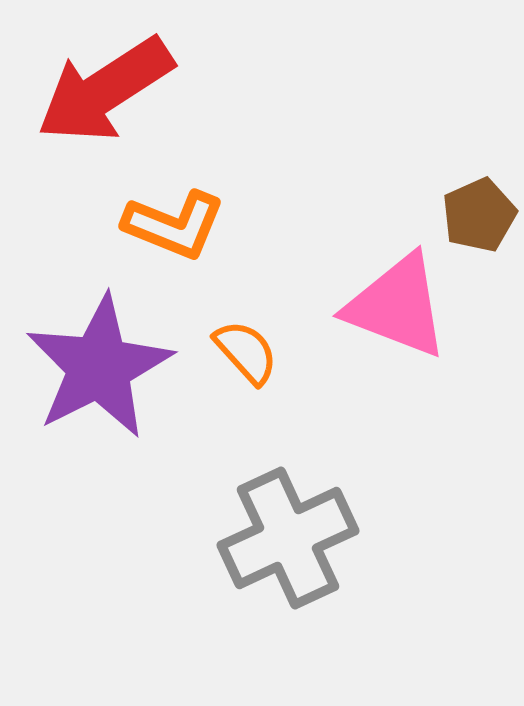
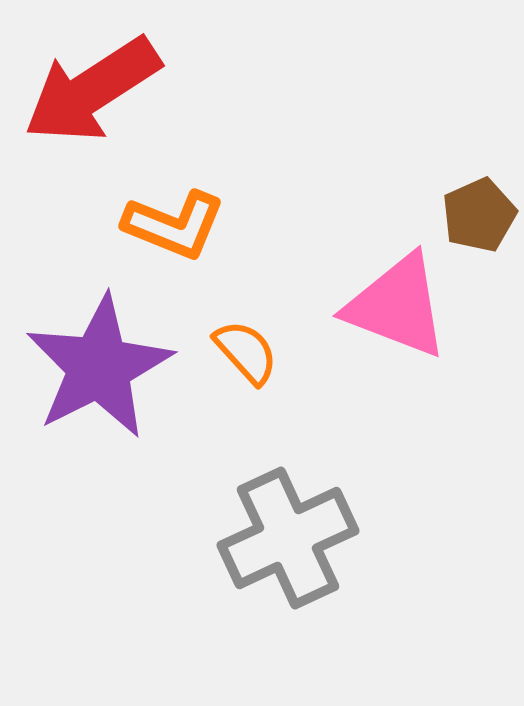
red arrow: moved 13 px left
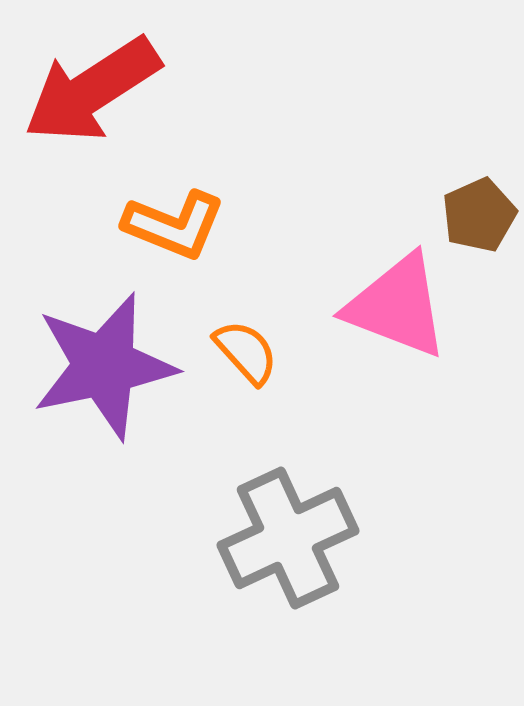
purple star: moved 5 px right, 1 px up; rotated 15 degrees clockwise
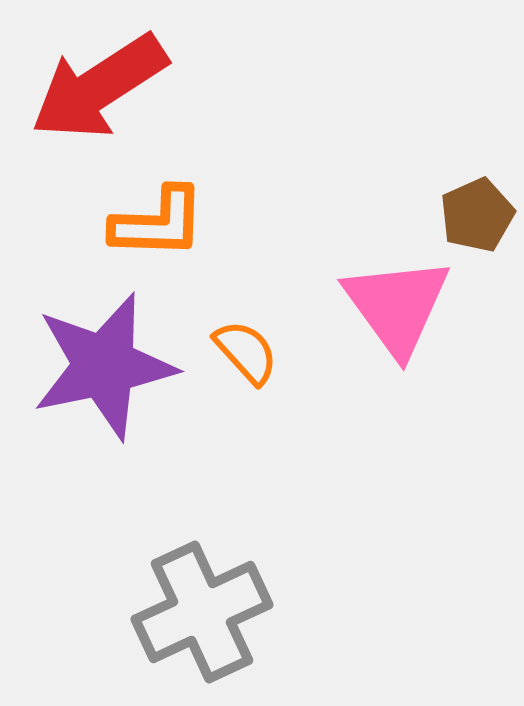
red arrow: moved 7 px right, 3 px up
brown pentagon: moved 2 px left
orange L-shape: moved 16 px left, 2 px up; rotated 20 degrees counterclockwise
pink triangle: rotated 33 degrees clockwise
gray cross: moved 86 px left, 74 px down
